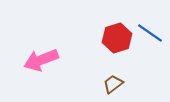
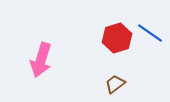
pink arrow: rotated 52 degrees counterclockwise
brown trapezoid: moved 2 px right
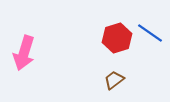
pink arrow: moved 17 px left, 7 px up
brown trapezoid: moved 1 px left, 4 px up
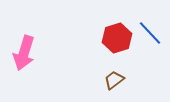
blue line: rotated 12 degrees clockwise
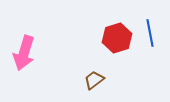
blue line: rotated 32 degrees clockwise
brown trapezoid: moved 20 px left
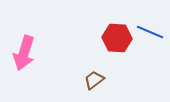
blue line: moved 1 px up; rotated 56 degrees counterclockwise
red hexagon: rotated 20 degrees clockwise
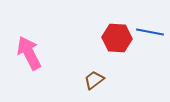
blue line: rotated 12 degrees counterclockwise
pink arrow: moved 5 px right; rotated 136 degrees clockwise
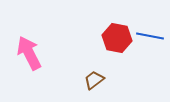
blue line: moved 4 px down
red hexagon: rotated 8 degrees clockwise
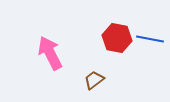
blue line: moved 3 px down
pink arrow: moved 21 px right
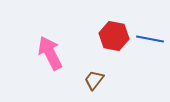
red hexagon: moved 3 px left, 2 px up
brown trapezoid: rotated 15 degrees counterclockwise
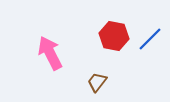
blue line: rotated 56 degrees counterclockwise
brown trapezoid: moved 3 px right, 2 px down
